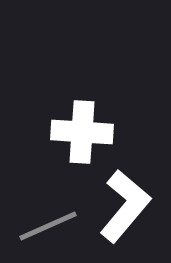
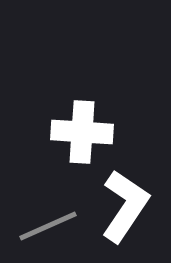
white L-shape: rotated 6 degrees counterclockwise
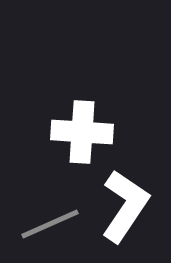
gray line: moved 2 px right, 2 px up
